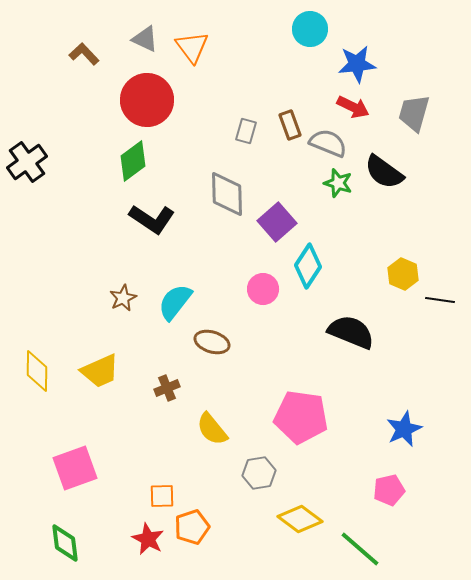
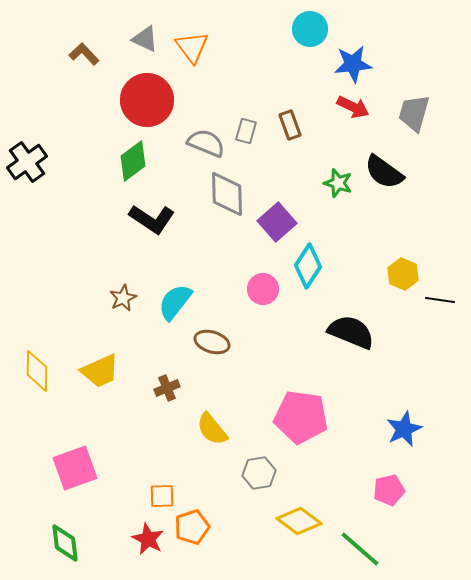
blue star at (357, 64): moved 4 px left
gray semicircle at (328, 143): moved 122 px left
yellow diamond at (300, 519): moved 1 px left, 2 px down
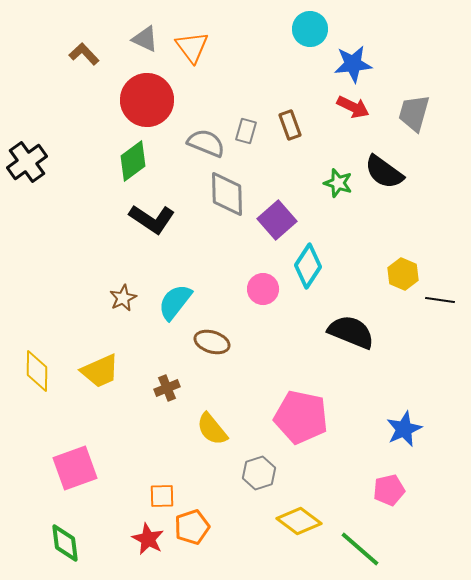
purple square at (277, 222): moved 2 px up
pink pentagon at (301, 417): rotated 4 degrees clockwise
gray hexagon at (259, 473): rotated 8 degrees counterclockwise
